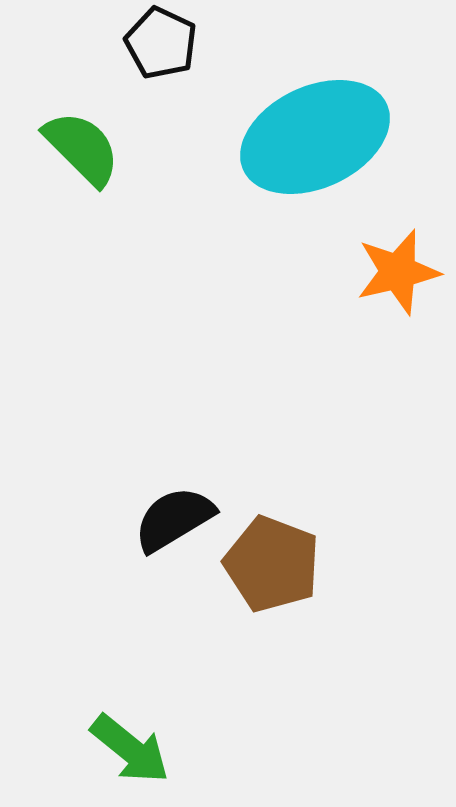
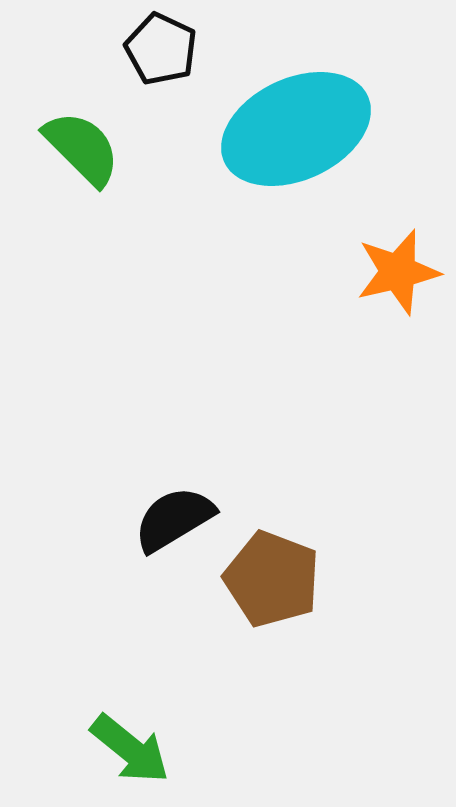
black pentagon: moved 6 px down
cyan ellipse: moved 19 px left, 8 px up
brown pentagon: moved 15 px down
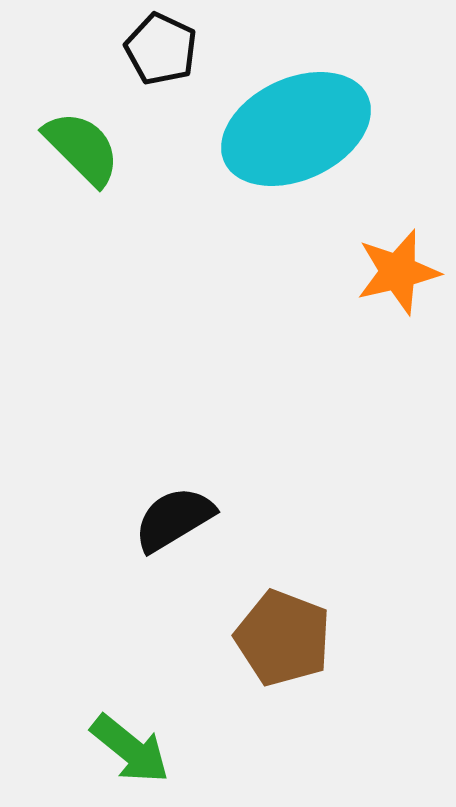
brown pentagon: moved 11 px right, 59 px down
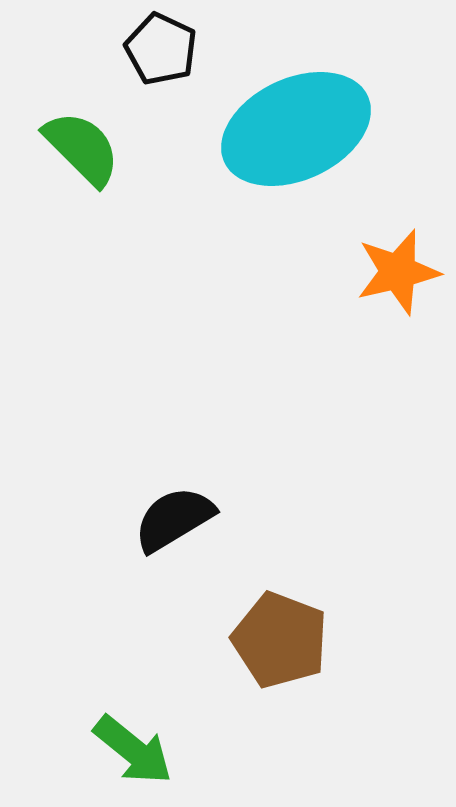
brown pentagon: moved 3 px left, 2 px down
green arrow: moved 3 px right, 1 px down
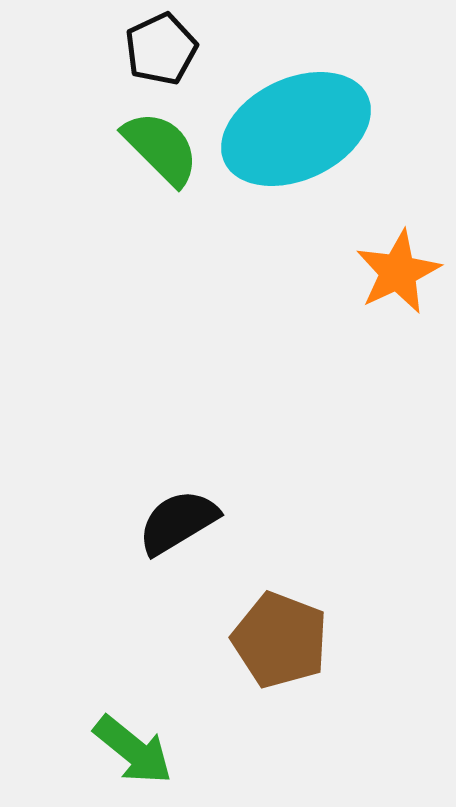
black pentagon: rotated 22 degrees clockwise
green semicircle: moved 79 px right
orange star: rotated 12 degrees counterclockwise
black semicircle: moved 4 px right, 3 px down
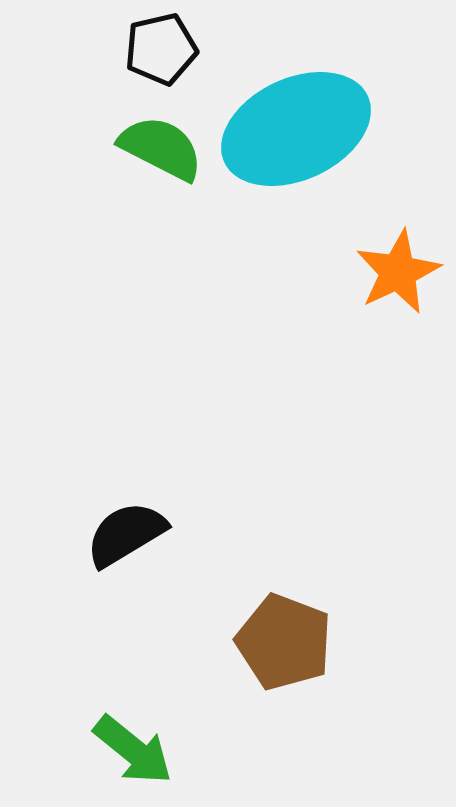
black pentagon: rotated 12 degrees clockwise
green semicircle: rotated 18 degrees counterclockwise
black semicircle: moved 52 px left, 12 px down
brown pentagon: moved 4 px right, 2 px down
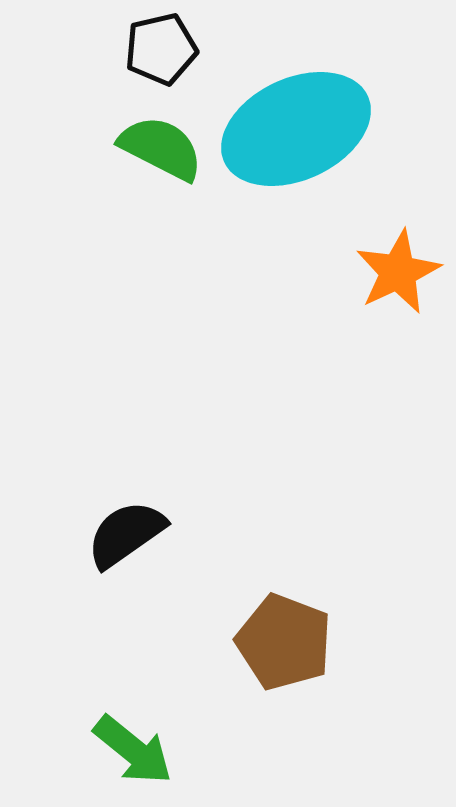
black semicircle: rotated 4 degrees counterclockwise
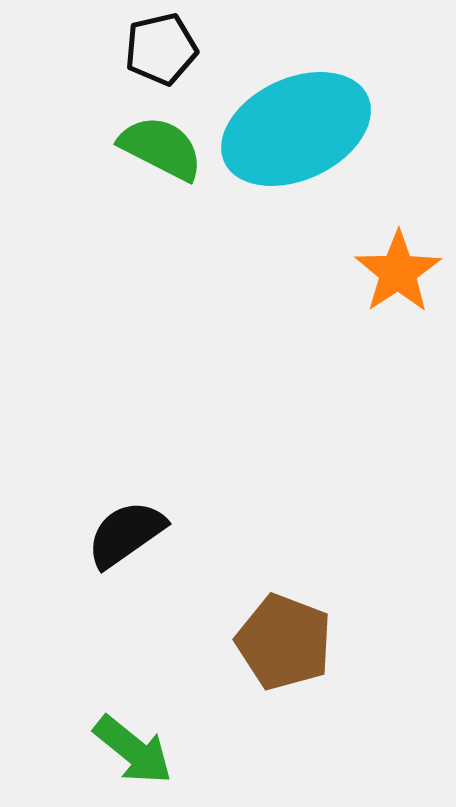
orange star: rotated 8 degrees counterclockwise
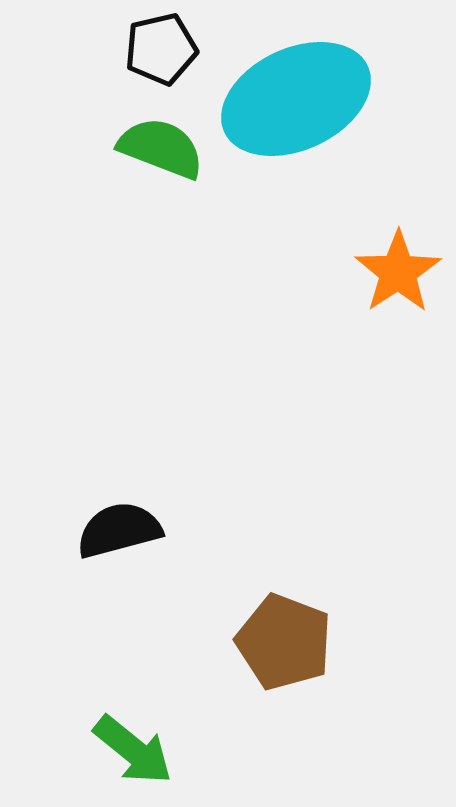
cyan ellipse: moved 30 px up
green semicircle: rotated 6 degrees counterclockwise
black semicircle: moved 7 px left, 4 px up; rotated 20 degrees clockwise
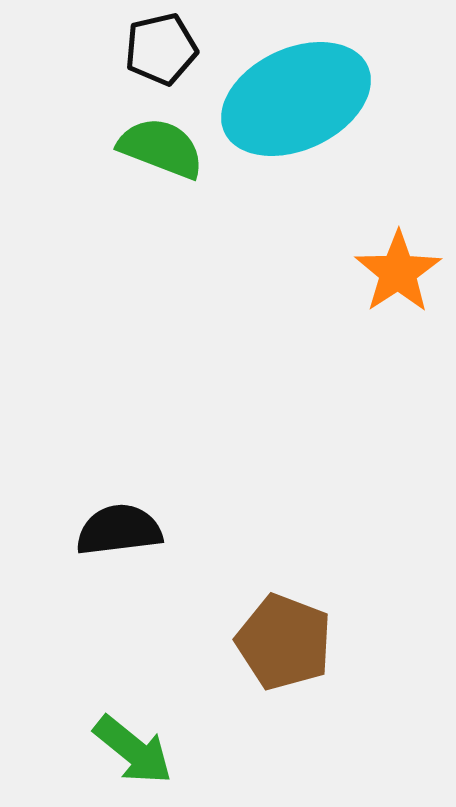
black semicircle: rotated 8 degrees clockwise
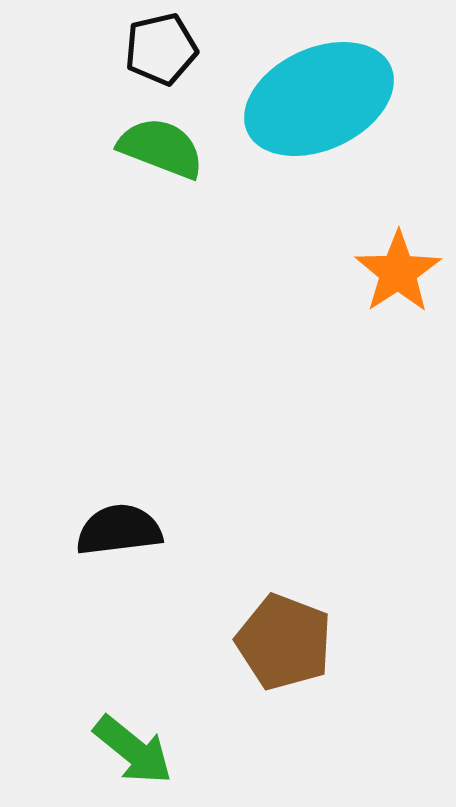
cyan ellipse: moved 23 px right
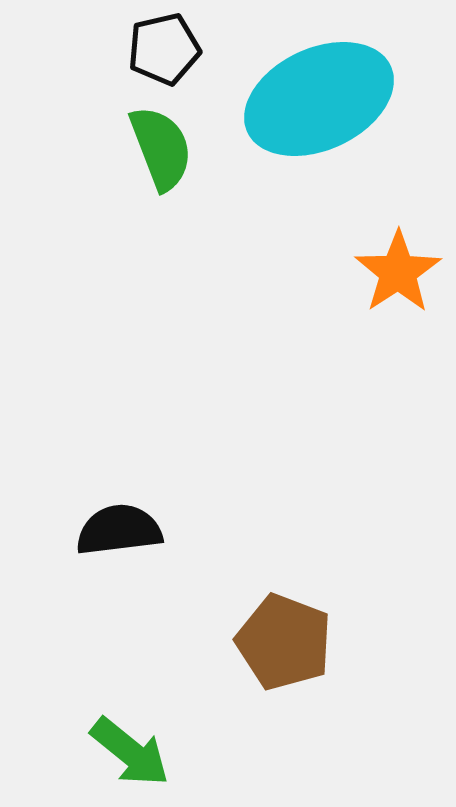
black pentagon: moved 3 px right
green semicircle: rotated 48 degrees clockwise
green arrow: moved 3 px left, 2 px down
